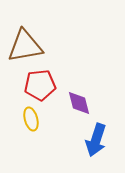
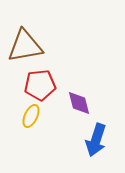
yellow ellipse: moved 3 px up; rotated 40 degrees clockwise
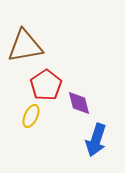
red pentagon: moved 6 px right; rotated 28 degrees counterclockwise
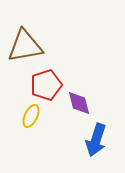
red pentagon: rotated 16 degrees clockwise
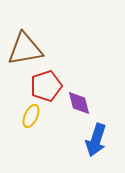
brown triangle: moved 3 px down
red pentagon: moved 1 px down
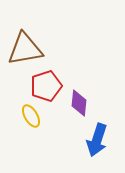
purple diamond: rotated 20 degrees clockwise
yellow ellipse: rotated 55 degrees counterclockwise
blue arrow: moved 1 px right
